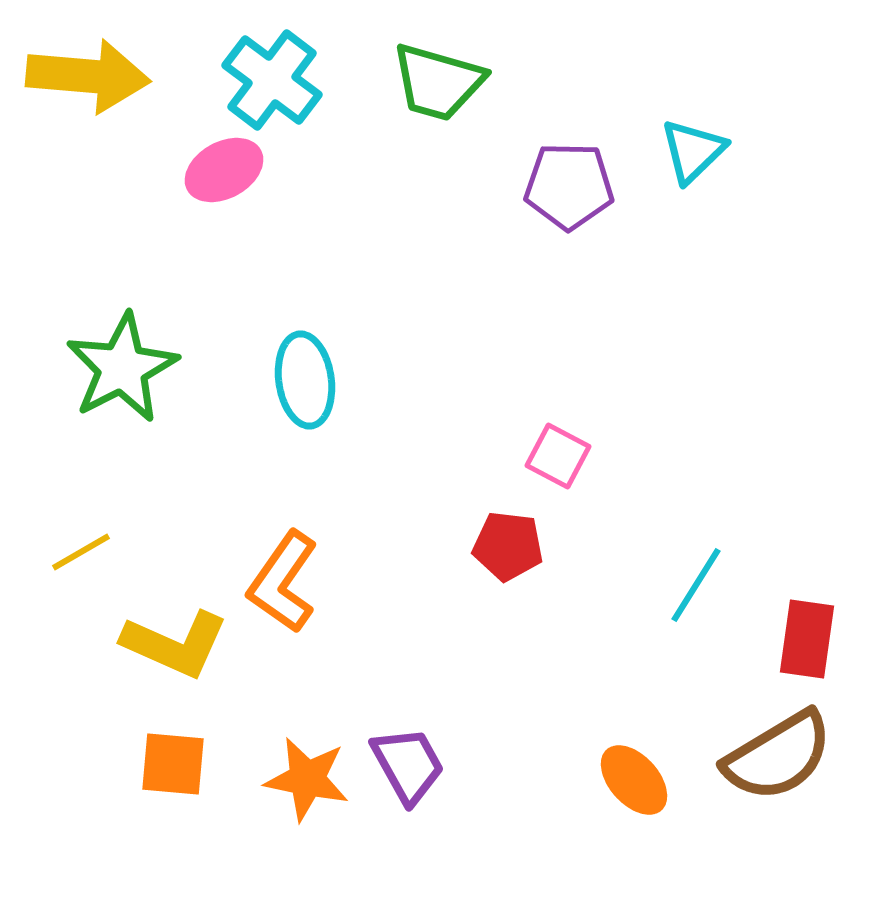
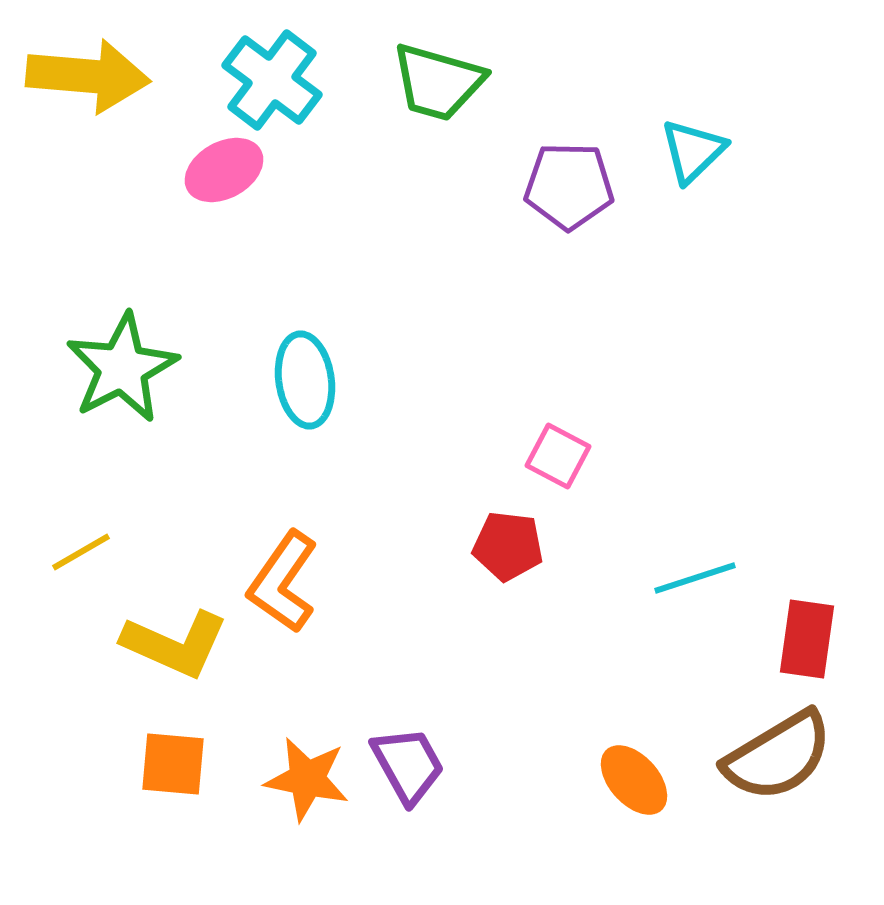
cyan line: moved 1 px left, 7 px up; rotated 40 degrees clockwise
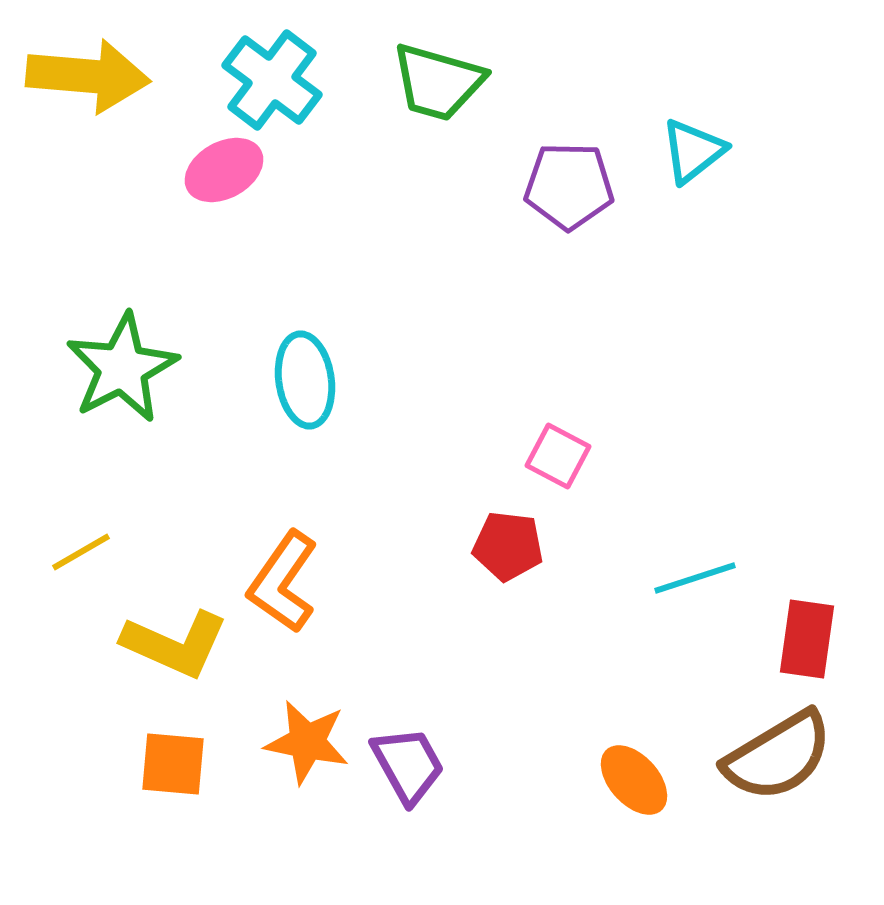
cyan triangle: rotated 6 degrees clockwise
orange star: moved 37 px up
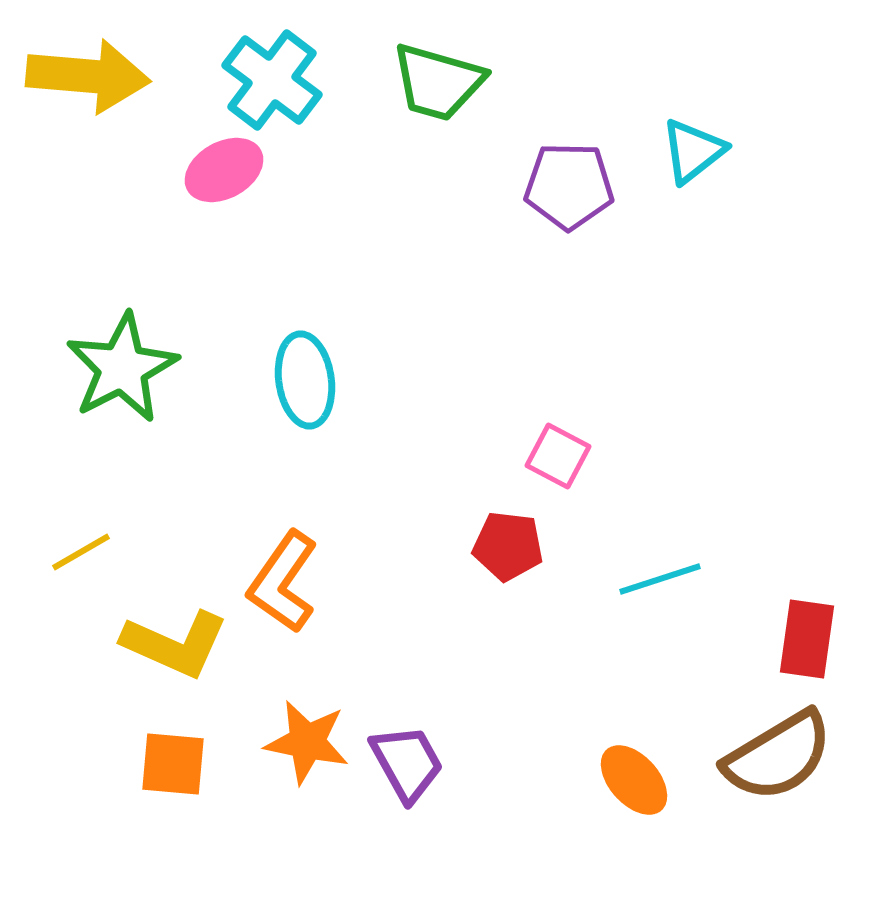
cyan line: moved 35 px left, 1 px down
purple trapezoid: moved 1 px left, 2 px up
